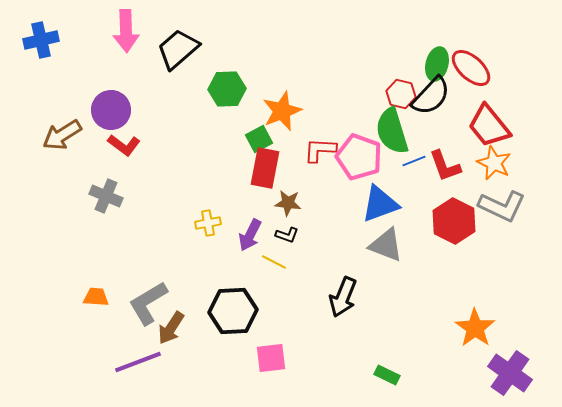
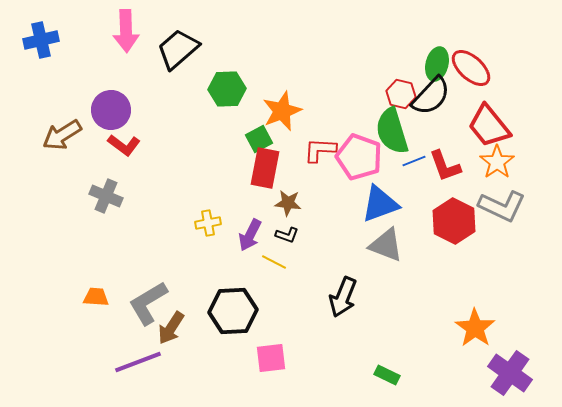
orange star at (494, 163): moved 3 px right, 1 px up; rotated 12 degrees clockwise
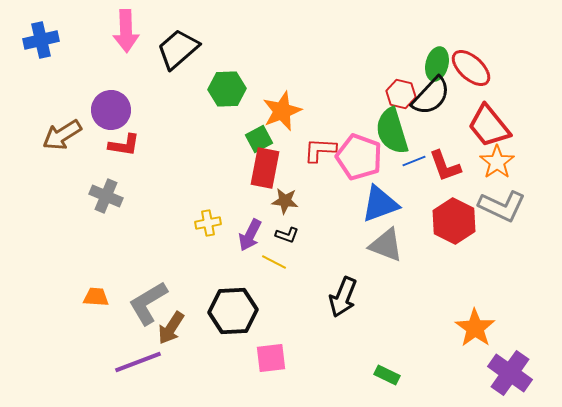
red L-shape at (124, 145): rotated 28 degrees counterclockwise
brown star at (288, 203): moved 3 px left, 2 px up
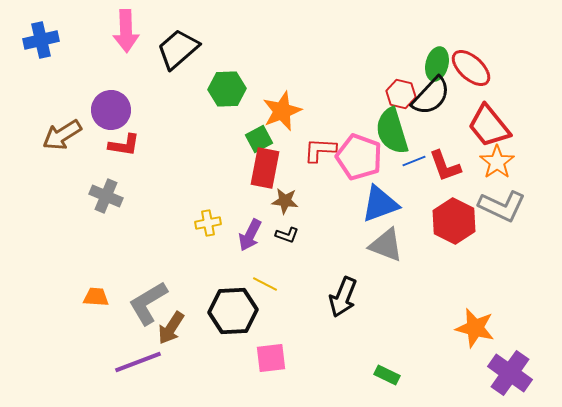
yellow line at (274, 262): moved 9 px left, 22 px down
orange star at (475, 328): rotated 21 degrees counterclockwise
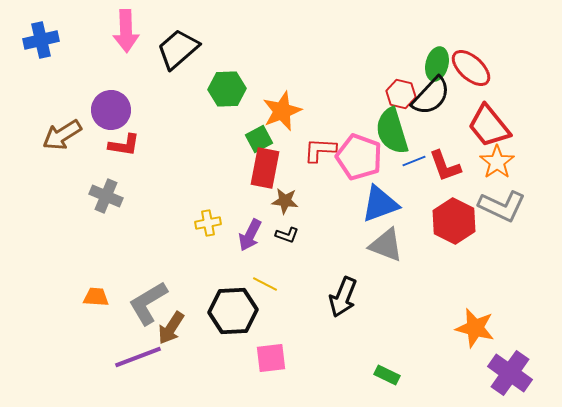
purple line at (138, 362): moved 5 px up
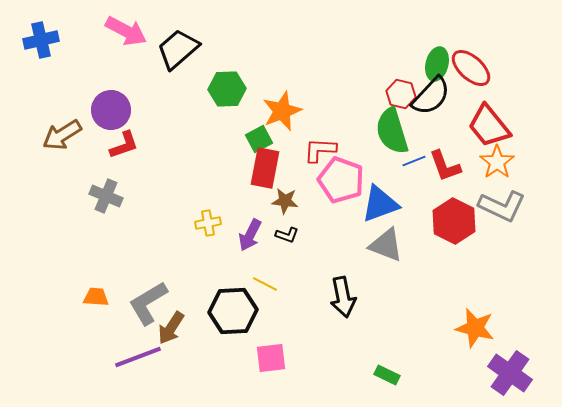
pink arrow at (126, 31): rotated 60 degrees counterclockwise
red L-shape at (124, 145): rotated 28 degrees counterclockwise
pink pentagon at (359, 157): moved 18 px left, 23 px down
black arrow at (343, 297): rotated 33 degrees counterclockwise
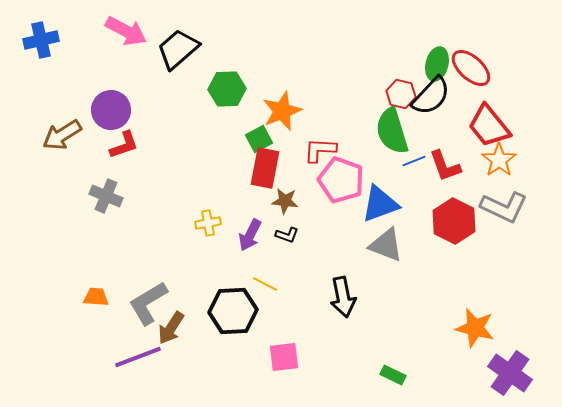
orange star at (497, 162): moved 2 px right, 2 px up
gray L-shape at (502, 206): moved 2 px right, 1 px down
pink square at (271, 358): moved 13 px right, 1 px up
green rectangle at (387, 375): moved 6 px right
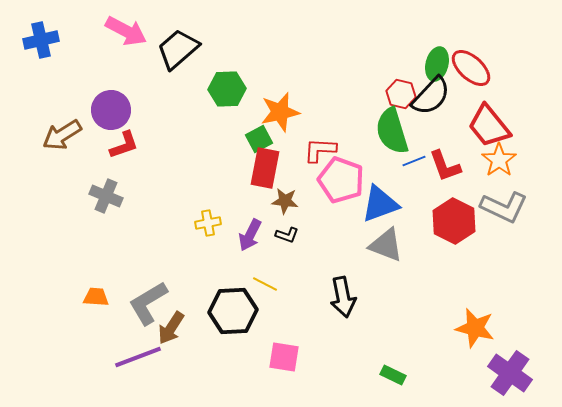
orange star at (282, 111): moved 2 px left, 1 px down; rotated 9 degrees clockwise
pink square at (284, 357): rotated 16 degrees clockwise
